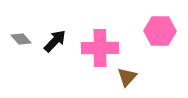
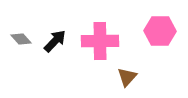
pink cross: moved 7 px up
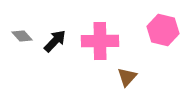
pink hexagon: moved 3 px right, 1 px up; rotated 12 degrees clockwise
gray diamond: moved 1 px right, 3 px up
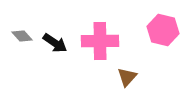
black arrow: moved 2 px down; rotated 80 degrees clockwise
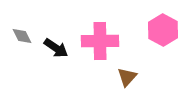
pink hexagon: rotated 16 degrees clockwise
gray diamond: rotated 15 degrees clockwise
black arrow: moved 1 px right, 5 px down
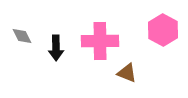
black arrow: rotated 55 degrees clockwise
brown triangle: moved 4 px up; rotated 50 degrees counterclockwise
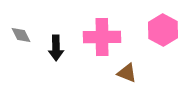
gray diamond: moved 1 px left, 1 px up
pink cross: moved 2 px right, 4 px up
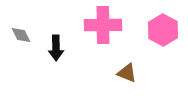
pink cross: moved 1 px right, 12 px up
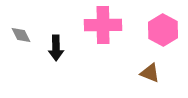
brown triangle: moved 23 px right
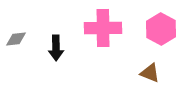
pink cross: moved 3 px down
pink hexagon: moved 2 px left, 1 px up
gray diamond: moved 5 px left, 4 px down; rotated 70 degrees counterclockwise
